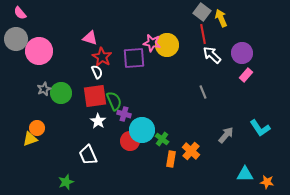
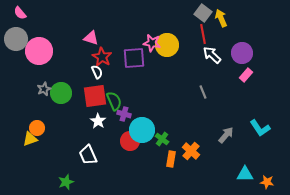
gray square: moved 1 px right, 1 px down
pink triangle: moved 1 px right
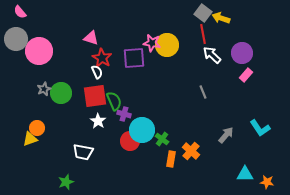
pink semicircle: moved 1 px up
yellow arrow: rotated 48 degrees counterclockwise
red star: moved 1 px down
white trapezoid: moved 5 px left, 3 px up; rotated 55 degrees counterclockwise
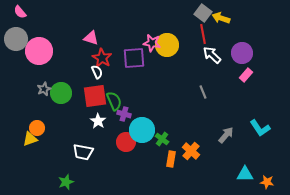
red circle: moved 4 px left, 1 px down
